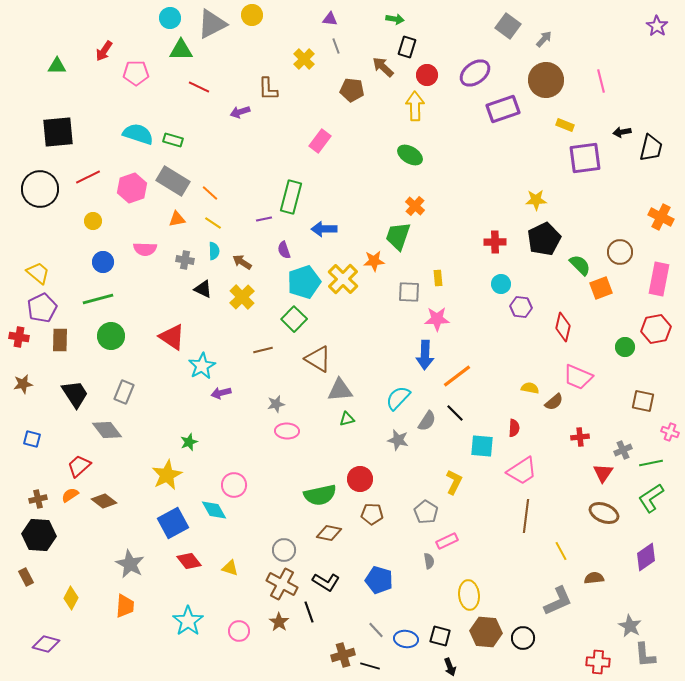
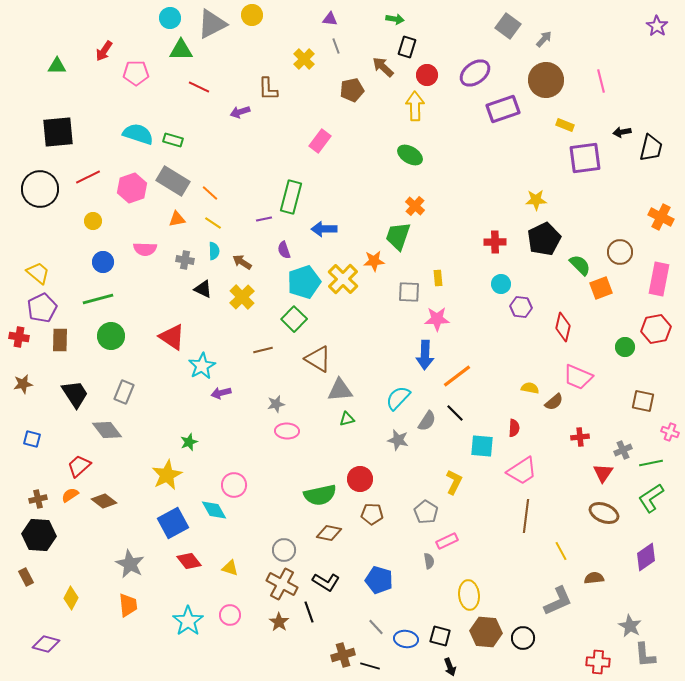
brown pentagon at (352, 90): rotated 20 degrees counterclockwise
orange trapezoid at (125, 606): moved 3 px right, 1 px up; rotated 10 degrees counterclockwise
gray line at (376, 630): moved 3 px up
pink circle at (239, 631): moved 9 px left, 16 px up
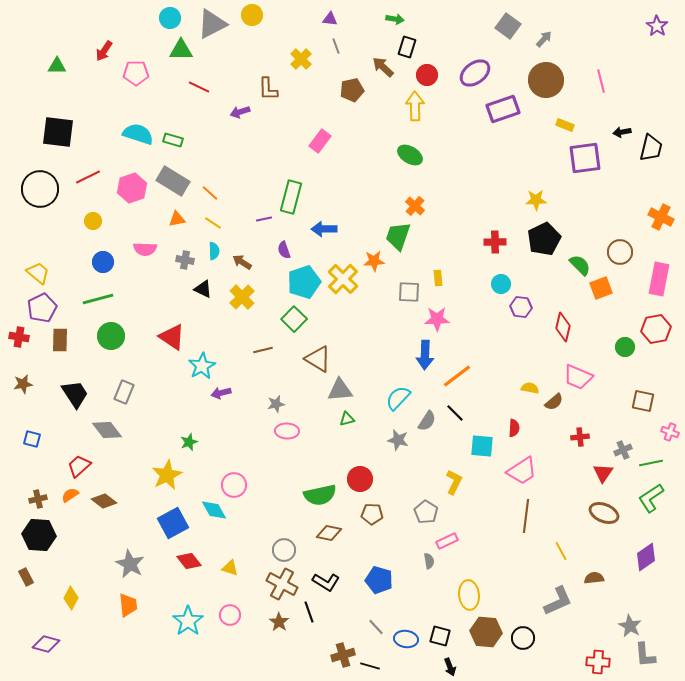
yellow cross at (304, 59): moved 3 px left
black square at (58, 132): rotated 12 degrees clockwise
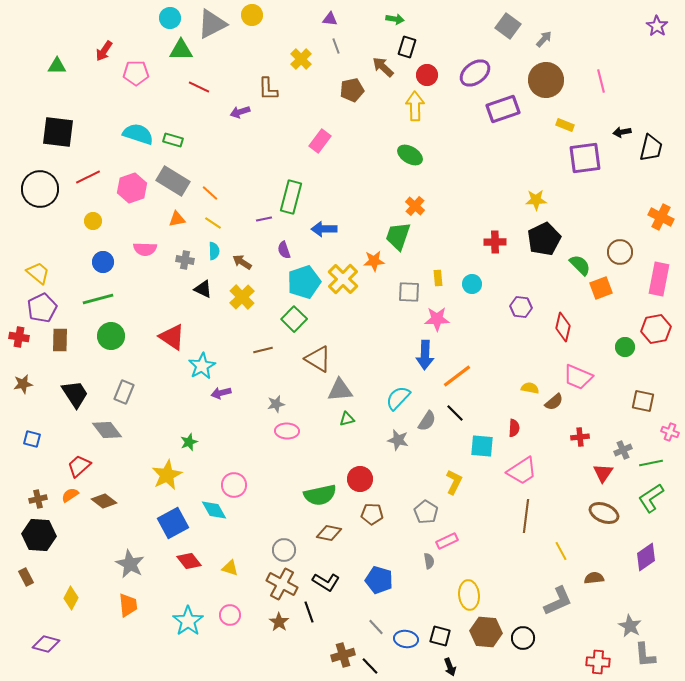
cyan circle at (501, 284): moved 29 px left
black line at (370, 666): rotated 30 degrees clockwise
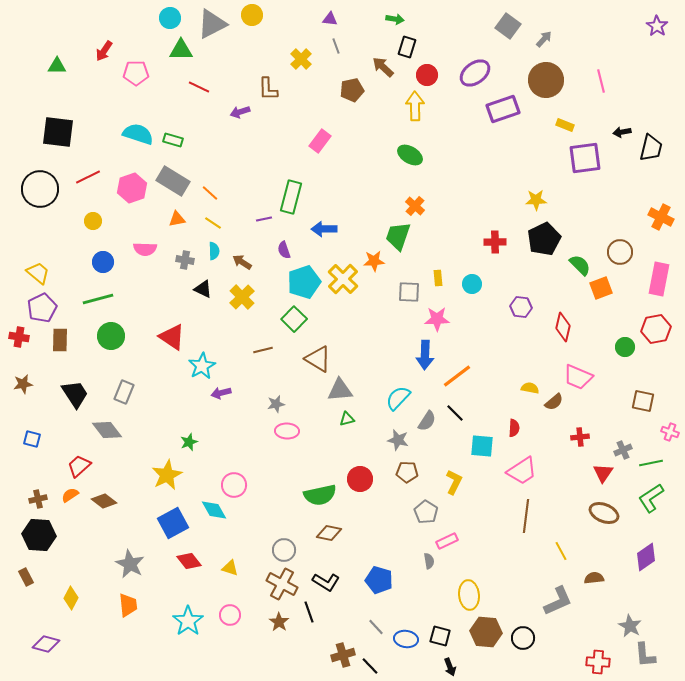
brown pentagon at (372, 514): moved 35 px right, 42 px up
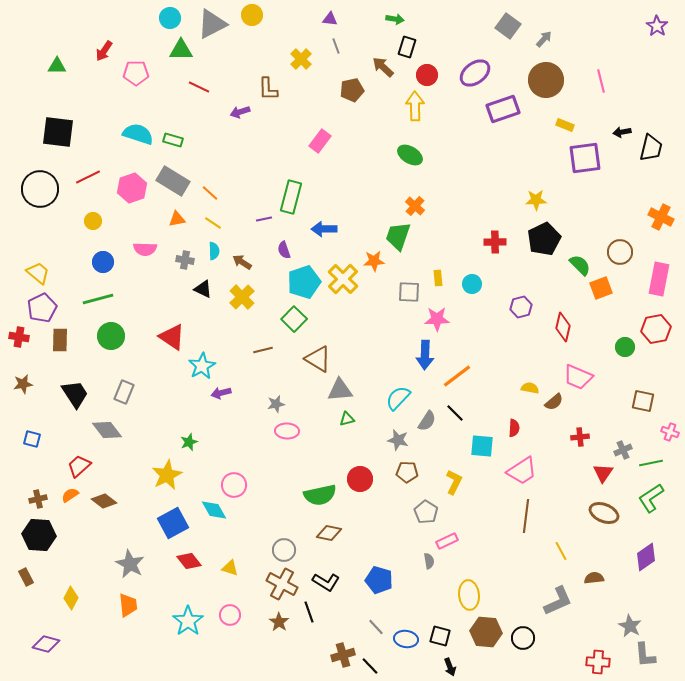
purple hexagon at (521, 307): rotated 20 degrees counterclockwise
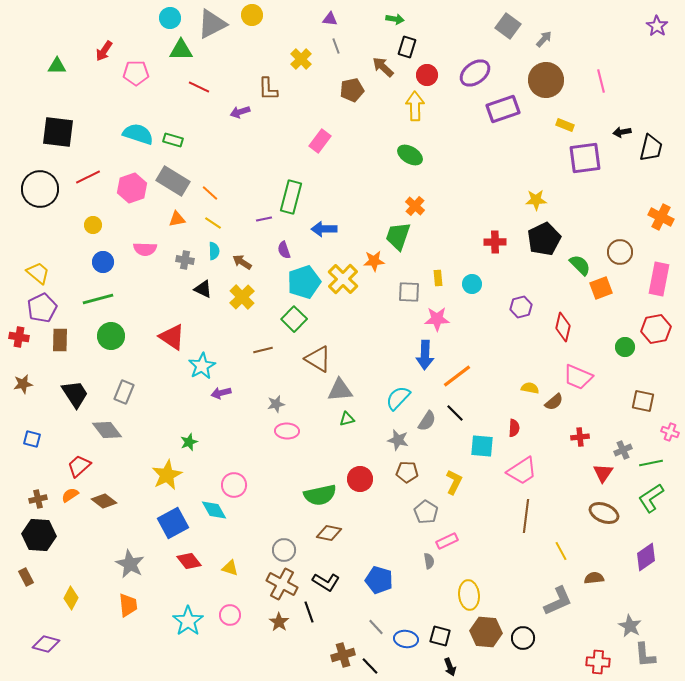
yellow circle at (93, 221): moved 4 px down
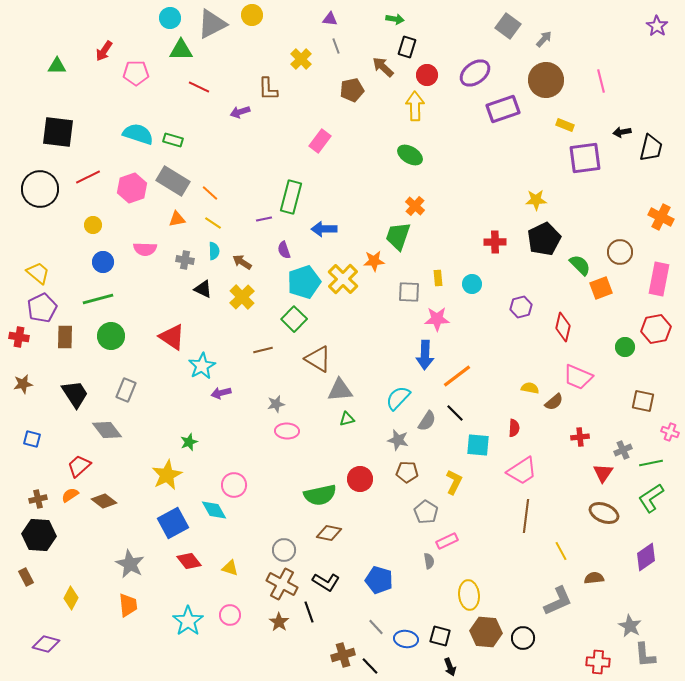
brown rectangle at (60, 340): moved 5 px right, 3 px up
gray rectangle at (124, 392): moved 2 px right, 2 px up
cyan square at (482, 446): moved 4 px left, 1 px up
